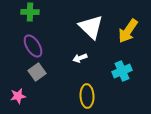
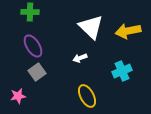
yellow arrow: rotated 45 degrees clockwise
yellow ellipse: rotated 25 degrees counterclockwise
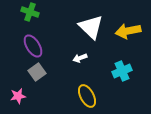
green cross: rotated 18 degrees clockwise
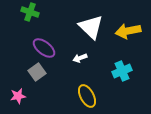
purple ellipse: moved 11 px right, 2 px down; rotated 20 degrees counterclockwise
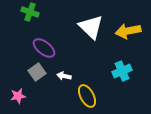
white arrow: moved 16 px left, 18 px down; rotated 32 degrees clockwise
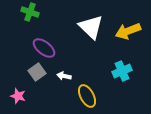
yellow arrow: rotated 10 degrees counterclockwise
pink star: rotated 28 degrees clockwise
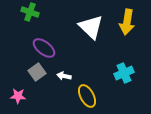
yellow arrow: moved 1 px left, 9 px up; rotated 60 degrees counterclockwise
cyan cross: moved 2 px right, 2 px down
pink star: rotated 14 degrees counterclockwise
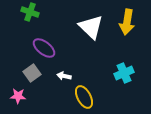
gray square: moved 5 px left, 1 px down
yellow ellipse: moved 3 px left, 1 px down
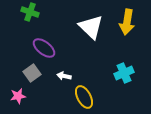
pink star: rotated 14 degrees counterclockwise
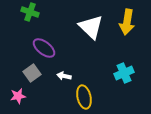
yellow ellipse: rotated 15 degrees clockwise
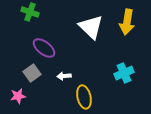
white arrow: rotated 16 degrees counterclockwise
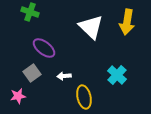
cyan cross: moved 7 px left, 2 px down; rotated 24 degrees counterclockwise
